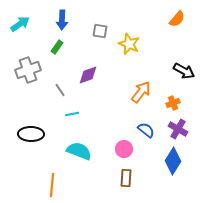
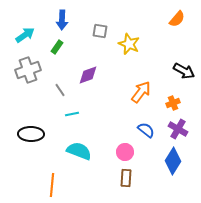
cyan arrow: moved 5 px right, 11 px down
pink circle: moved 1 px right, 3 px down
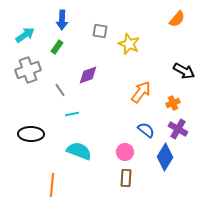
blue diamond: moved 8 px left, 4 px up
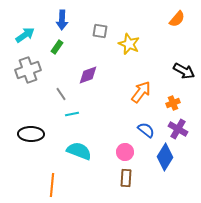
gray line: moved 1 px right, 4 px down
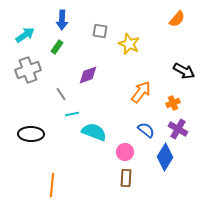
cyan semicircle: moved 15 px right, 19 px up
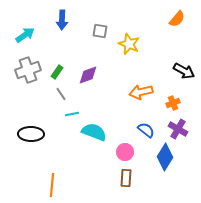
green rectangle: moved 25 px down
orange arrow: rotated 140 degrees counterclockwise
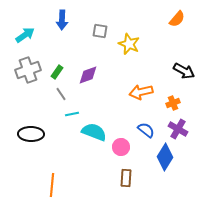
pink circle: moved 4 px left, 5 px up
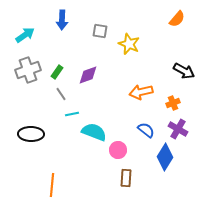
pink circle: moved 3 px left, 3 px down
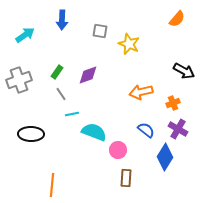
gray cross: moved 9 px left, 10 px down
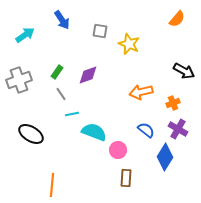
blue arrow: rotated 36 degrees counterclockwise
black ellipse: rotated 30 degrees clockwise
